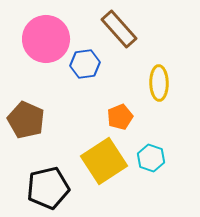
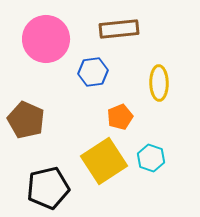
brown rectangle: rotated 54 degrees counterclockwise
blue hexagon: moved 8 px right, 8 px down
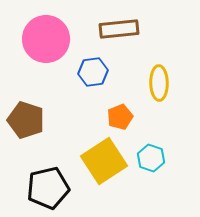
brown pentagon: rotated 6 degrees counterclockwise
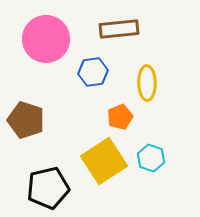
yellow ellipse: moved 12 px left
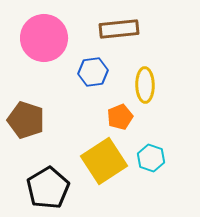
pink circle: moved 2 px left, 1 px up
yellow ellipse: moved 2 px left, 2 px down
black pentagon: rotated 18 degrees counterclockwise
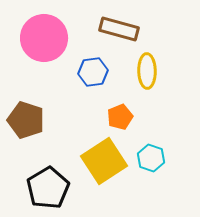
brown rectangle: rotated 21 degrees clockwise
yellow ellipse: moved 2 px right, 14 px up
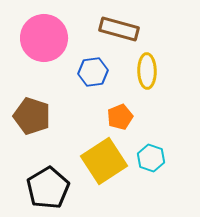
brown pentagon: moved 6 px right, 4 px up
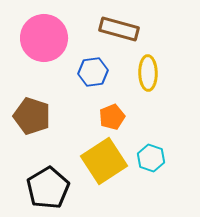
yellow ellipse: moved 1 px right, 2 px down
orange pentagon: moved 8 px left
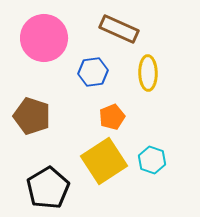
brown rectangle: rotated 9 degrees clockwise
cyan hexagon: moved 1 px right, 2 px down
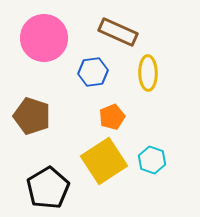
brown rectangle: moved 1 px left, 3 px down
